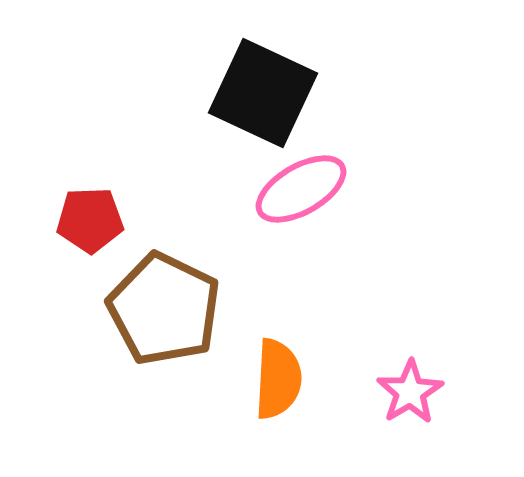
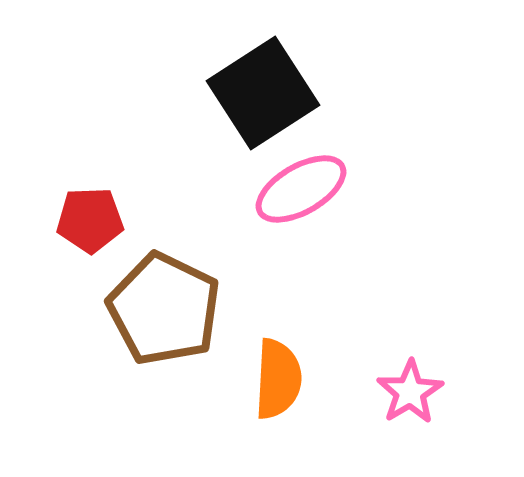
black square: rotated 32 degrees clockwise
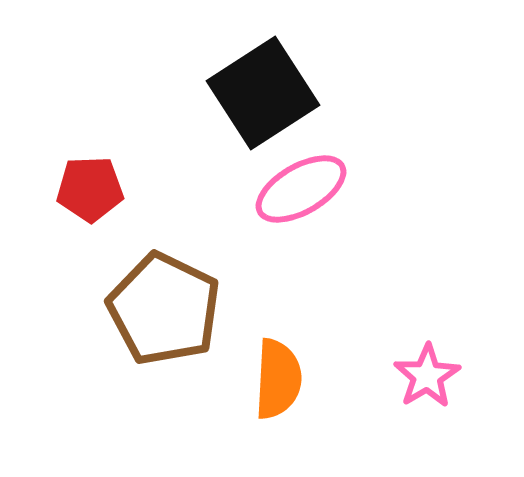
red pentagon: moved 31 px up
pink star: moved 17 px right, 16 px up
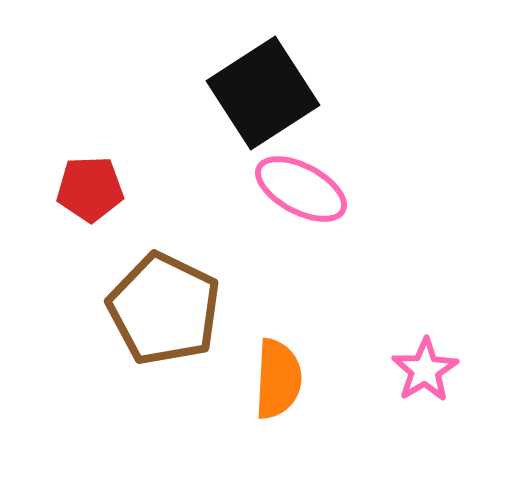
pink ellipse: rotated 58 degrees clockwise
pink star: moved 2 px left, 6 px up
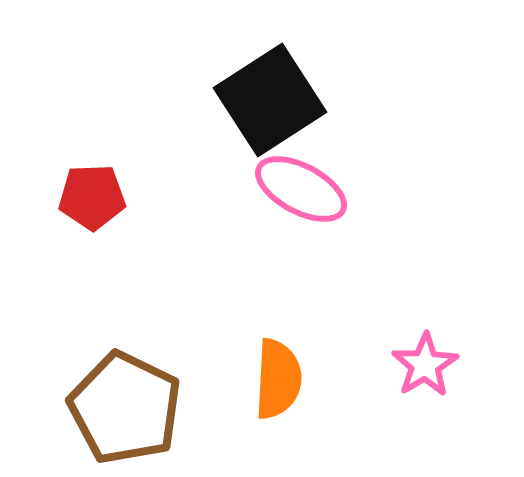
black square: moved 7 px right, 7 px down
red pentagon: moved 2 px right, 8 px down
brown pentagon: moved 39 px left, 99 px down
pink star: moved 5 px up
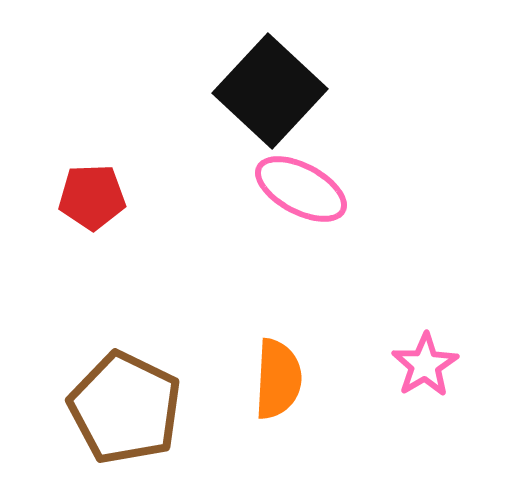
black square: moved 9 px up; rotated 14 degrees counterclockwise
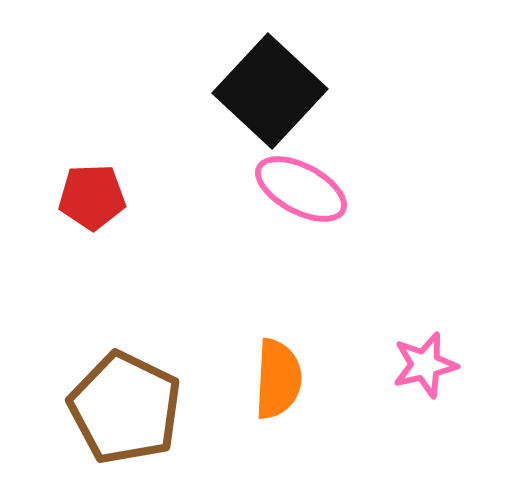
pink star: rotated 18 degrees clockwise
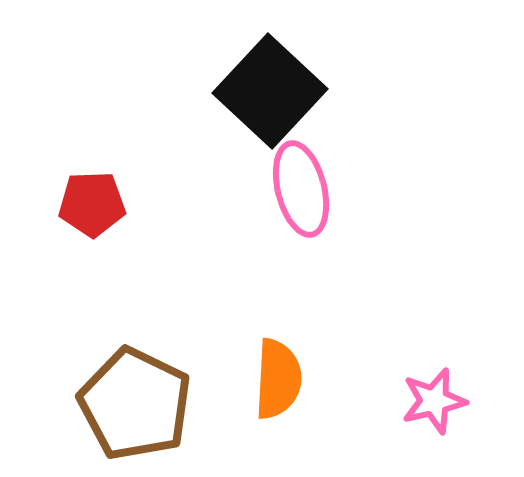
pink ellipse: rotated 48 degrees clockwise
red pentagon: moved 7 px down
pink star: moved 9 px right, 36 px down
brown pentagon: moved 10 px right, 4 px up
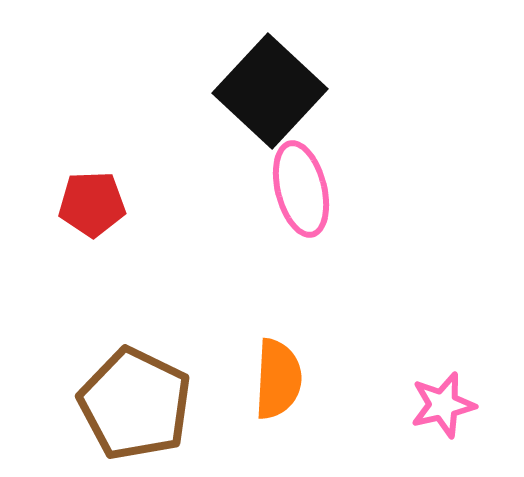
pink star: moved 9 px right, 4 px down
